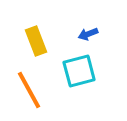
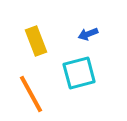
cyan square: moved 2 px down
orange line: moved 2 px right, 4 px down
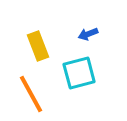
yellow rectangle: moved 2 px right, 5 px down
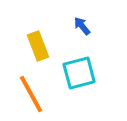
blue arrow: moved 6 px left, 8 px up; rotated 72 degrees clockwise
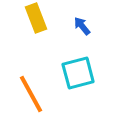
yellow rectangle: moved 2 px left, 28 px up
cyan square: moved 1 px left
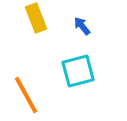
cyan square: moved 2 px up
orange line: moved 5 px left, 1 px down
